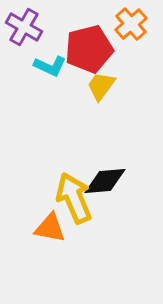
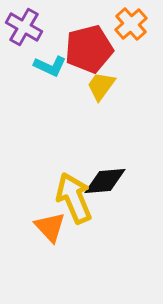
orange triangle: moved 1 px up; rotated 36 degrees clockwise
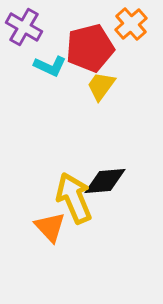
red pentagon: moved 1 px right, 1 px up
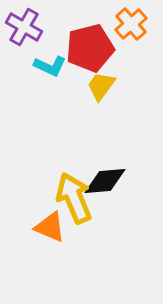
orange triangle: rotated 24 degrees counterclockwise
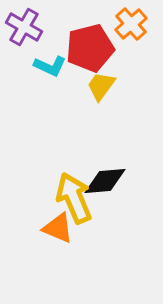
orange triangle: moved 8 px right, 1 px down
